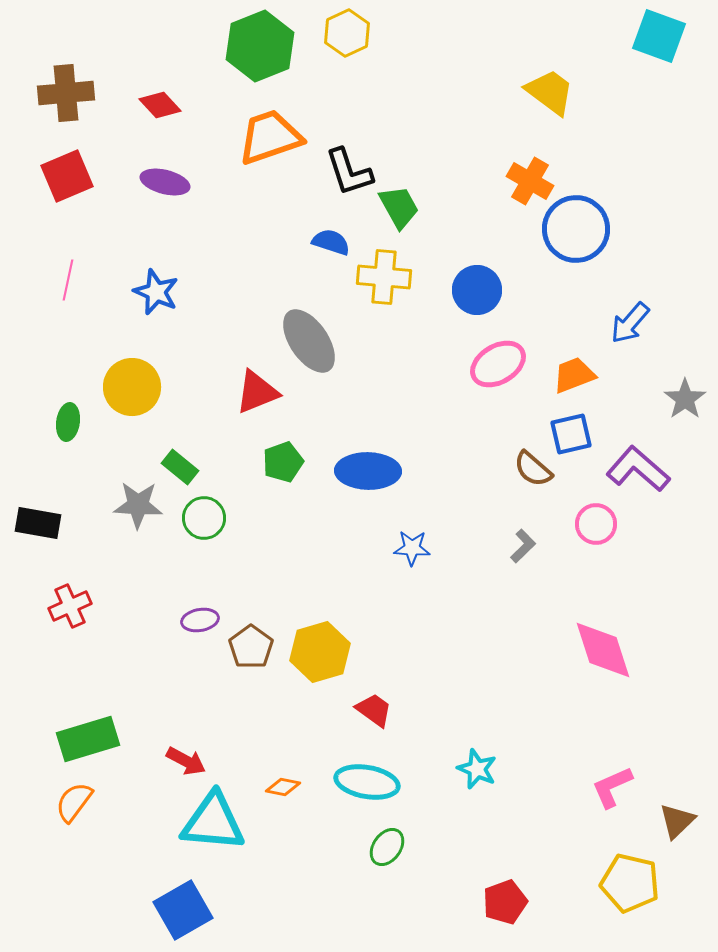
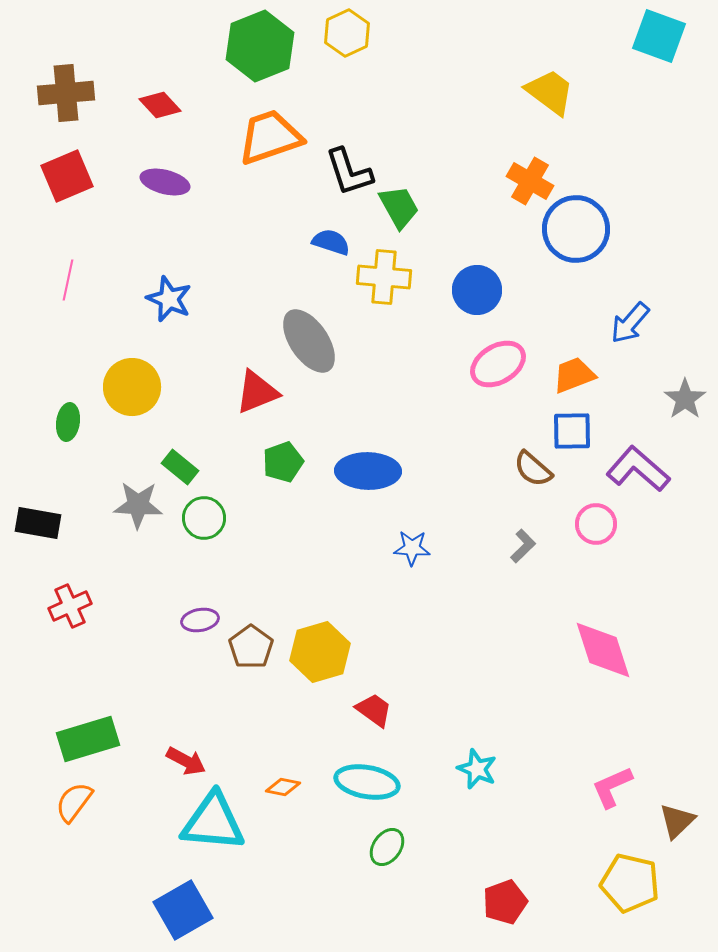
blue star at (156, 292): moved 13 px right, 7 px down
blue square at (571, 434): moved 1 px right, 3 px up; rotated 12 degrees clockwise
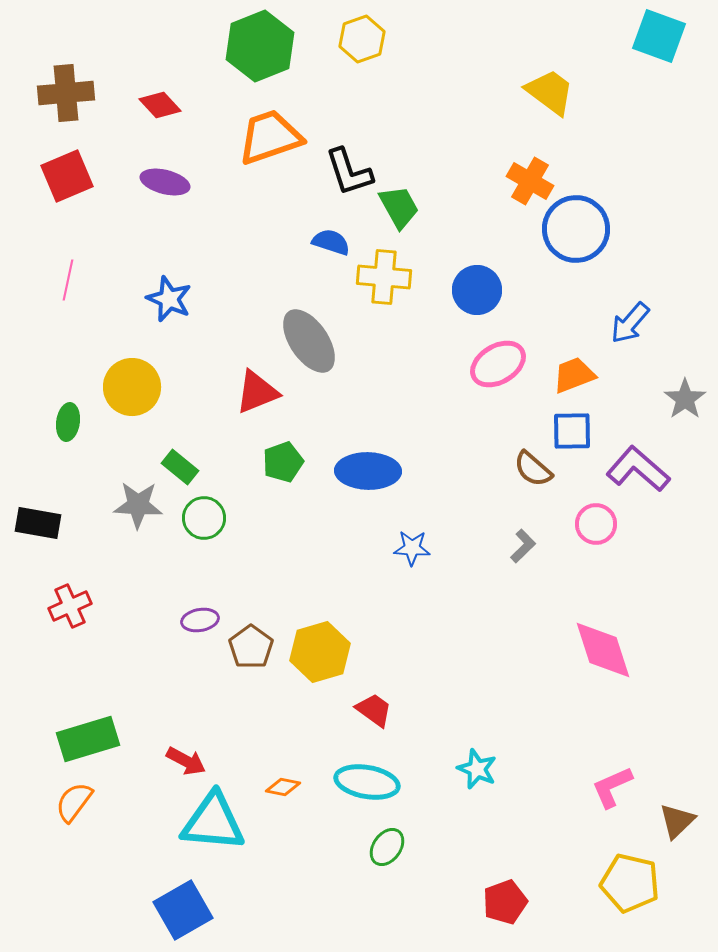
yellow hexagon at (347, 33): moved 15 px right, 6 px down; rotated 6 degrees clockwise
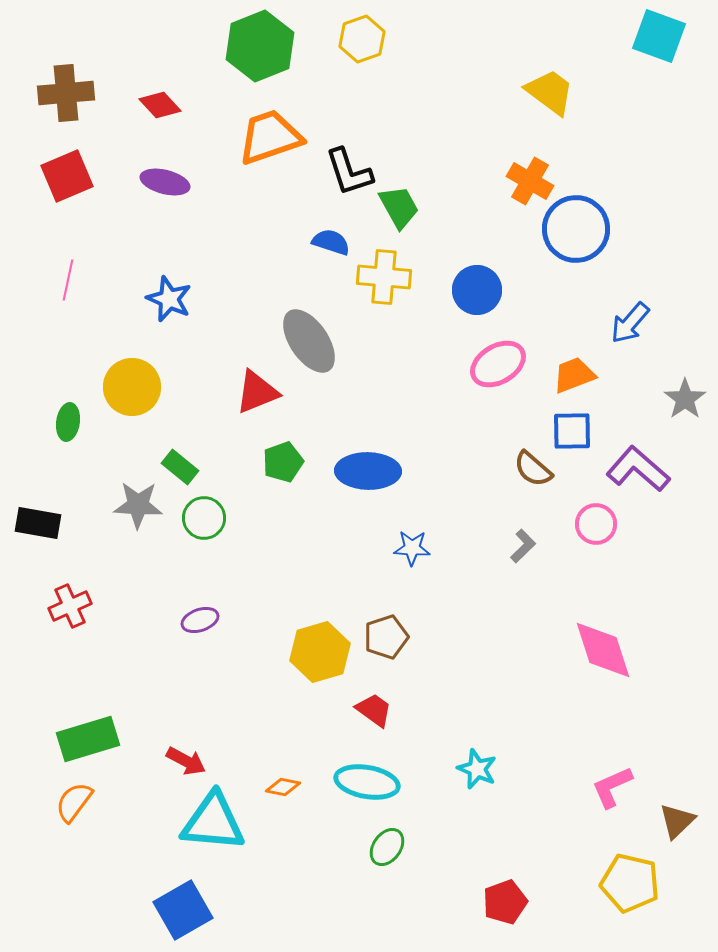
purple ellipse at (200, 620): rotated 9 degrees counterclockwise
brown pentagon at (251, 647): moved 135 px right, 10 px up; rotated 18 degrees clockwise
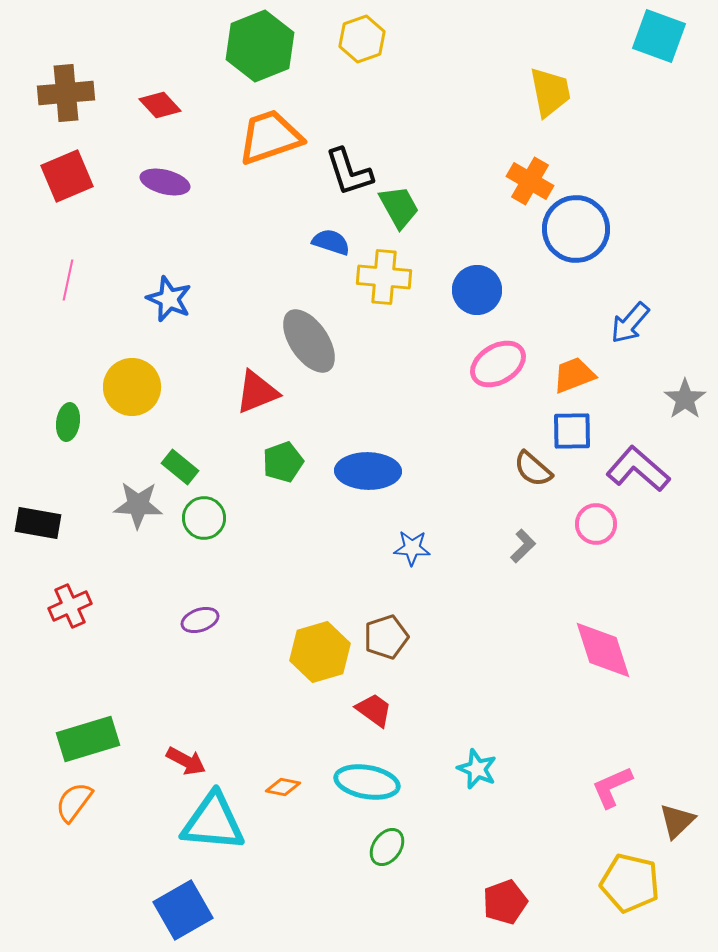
yellow trapezoid at (550, 92): rotated 42 degrees clockwise
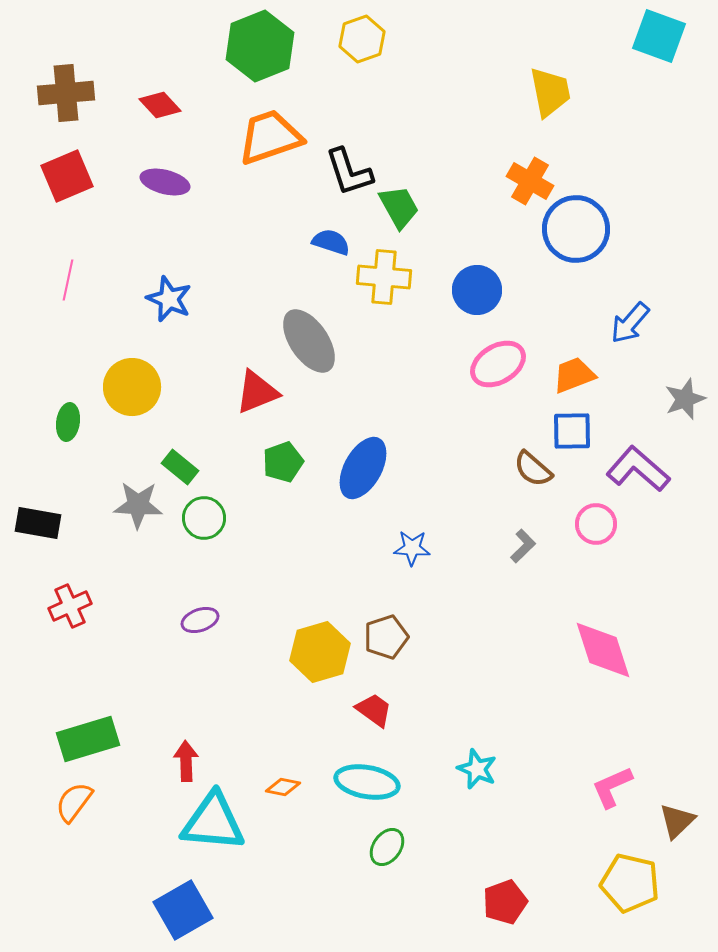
gray star at (685, 399): rotated 15 degrees clockwise
blue ellipse at (368, 471): moved 5 px left, 3 px up; rotated 62 degrees counterclockwise
red arrow at (186, 761): rotated 120 degrees counterclockwise
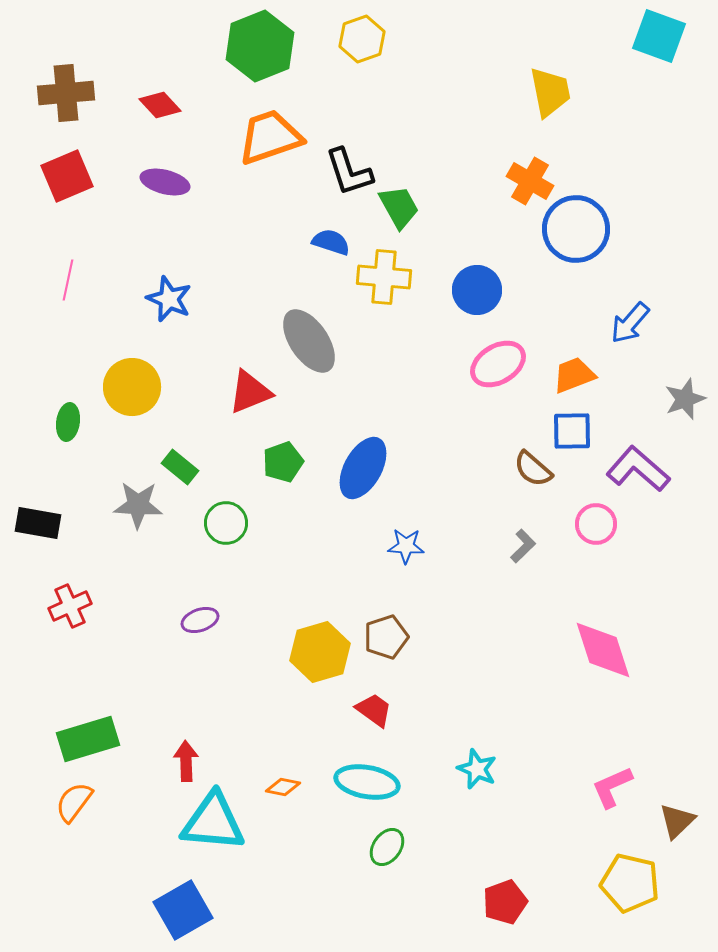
red triangle at (257, 392): moved 7 px left
green circle at (204, 518): moved 22 px right, 5 px down
blue star at (412, 548): moved 6 px left, 2 px up
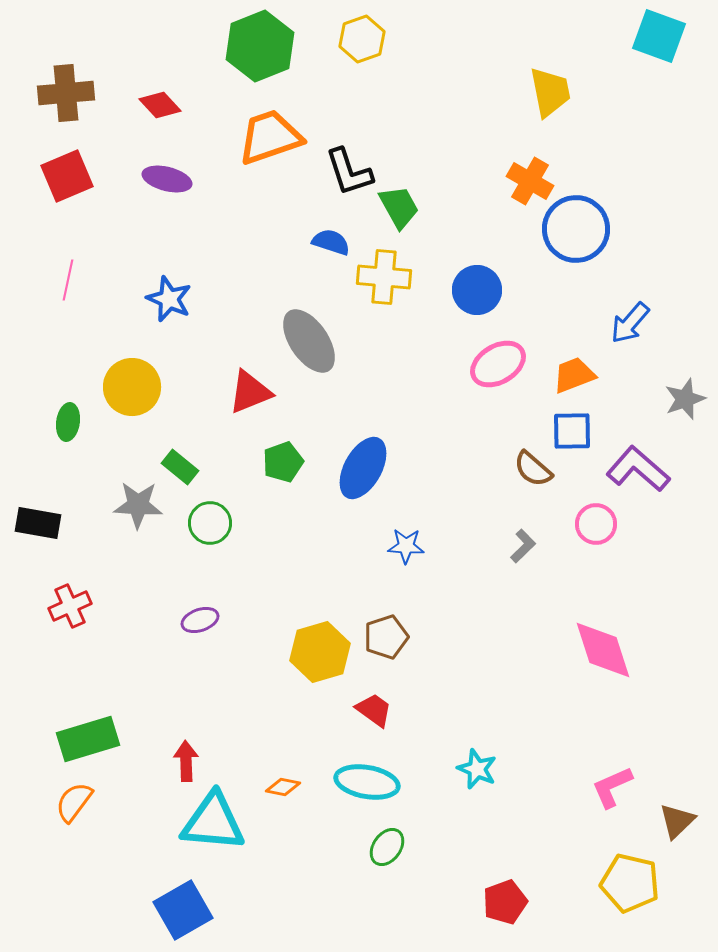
purple ellipse at (165, 182): moved 2 px right, 3 px up
green circle at (226, 523): moved 16 px left
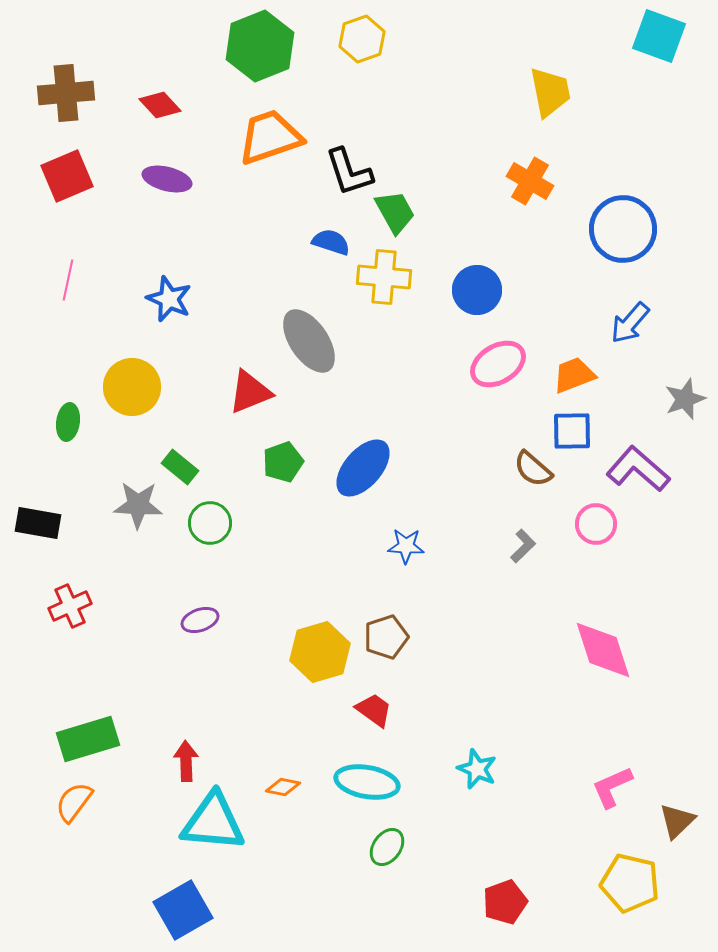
green trapezoid at (399, 207): moved 4 px left, 5 px down
blue circle at (576, 229): moved 47 px right
blue ellipse at (363, 468): rotated 12 degrees clockwise
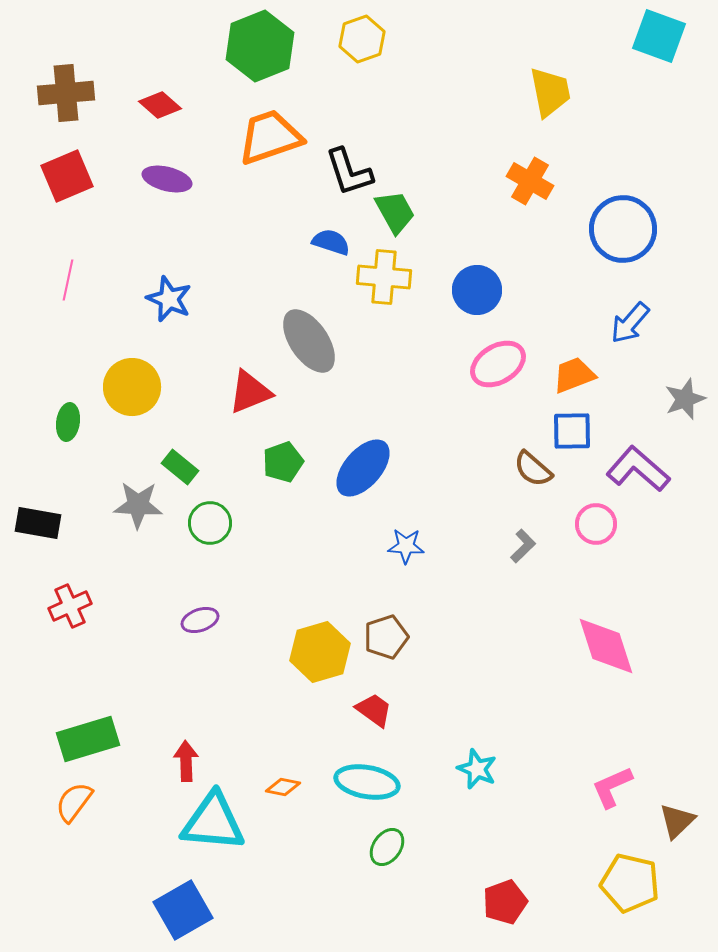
red diamond at (160, 105): rotated 6 degrees counterclockwise
pink diamond at (603, 650): moved 3 px right, 4 px up
